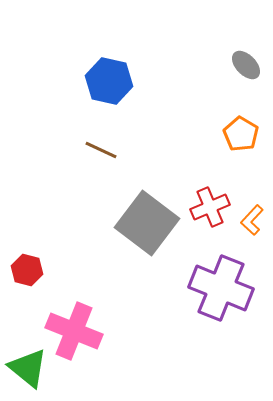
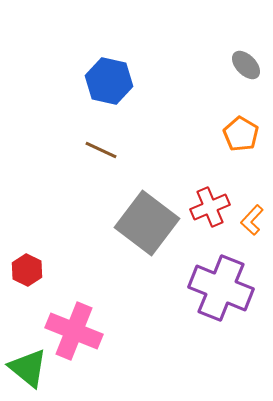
red hexagon: rotated 12 degrees clockwise
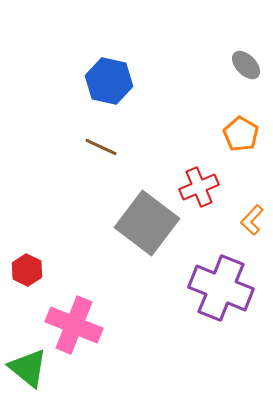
brown line: moved 3 px up
red cross: moved 11 px left, 20 px up
pink cross: moved 6 px up
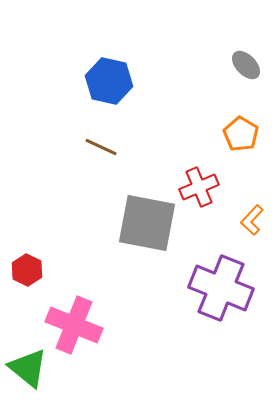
gray square: rotated 26 degrees counterclockwise
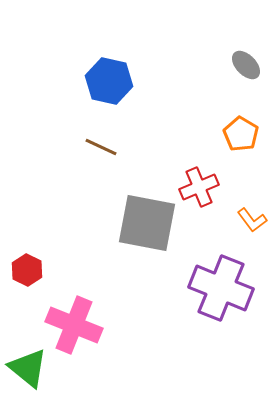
orange L-shape: rotated 80 degrees counterclockwise
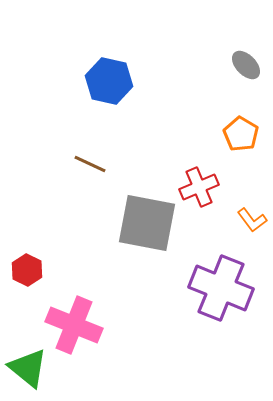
brown line: moved 11 px left, 17 px down
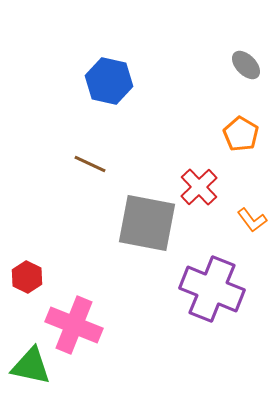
red cross: rotated 21 degrees counterclockwise
red hexagon: moved 7 px down
purple cross: moved 9 px left, 1 px down
green triangle: moved 3 px right, 2 px up; rotated 27 degrees counterclockwise
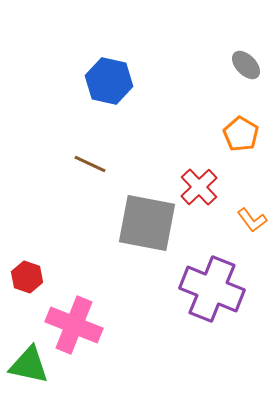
red hexagon: rotated 8 degrees counterclockwise
green triangle: moved 2 px left, 1 px up
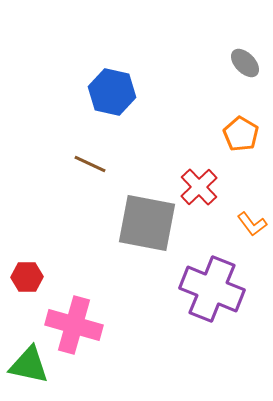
gray ellipse: moved 1 px left, 2 px up
blue hexagon: moved 3 px right, 11 px down
orange L-shape: moved 4 px down
red hexagon: rotated 20 degrees counterclockwise
pink cross: rotated 6 degrees counterclockwise
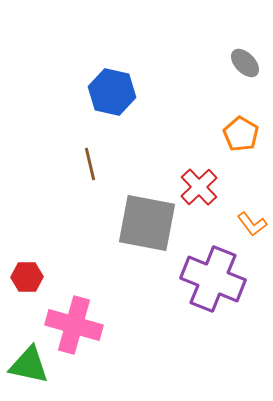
brown line: rotated 52 degrees clockwise
purple cross: moved 1 px right, 10 px up
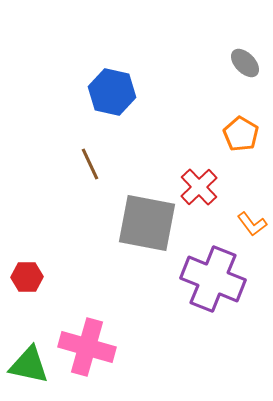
brown line: rotated 12 degrees counterclockwise
pink cross: moved 13 px right, 22 px down
